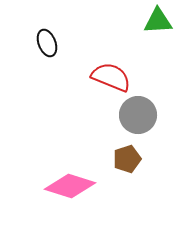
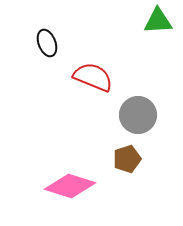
red semicircle: moved 18 px left
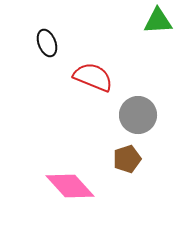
pink diamond: rotated 30 degrees clockwise
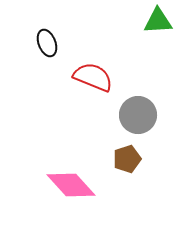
pink diamond: moved 1 px right, 1 px up
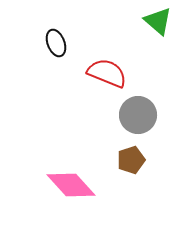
green triangle: rotated 44 degrees clockwise
black ellipse: moved 9 px right
red semicircle: moved 14 px right, 4 px up
brown pentagon: moved 4 px right, 1 px down
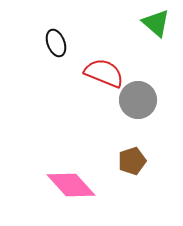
green triangle: moved 2 px left, 2 px down
red semicircle: moved 3 px left
gray circle: moved 15 px up
brown pentagon: moved 1 px right, 1 px down
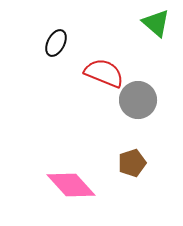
black ellipse: rotated 48 degrees clockwise
brown pentagon: moved 2 px down
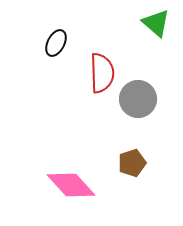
red semicircle: moved 2 px left; rotated 66 degrees clockwise
gray circle: moved 1 px up
